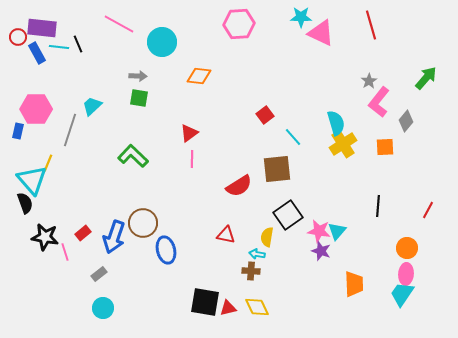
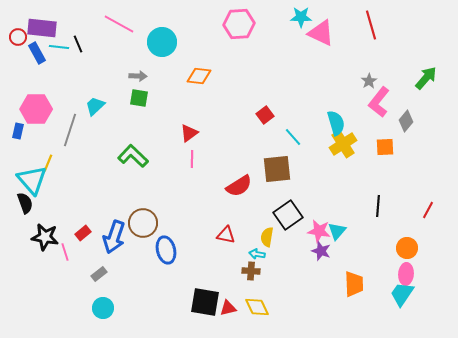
cyan trapezoid at (92, 106): moved 3 px right
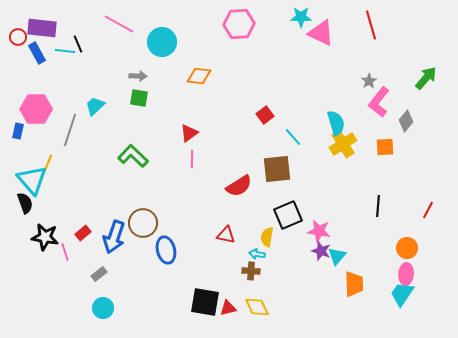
cyan line at (59, 47): moved 6 px right, 4 px down
black square at (288, 215): rotated 12 degrees clockwise
cyan triangle at (337, 231): moved 25 px down
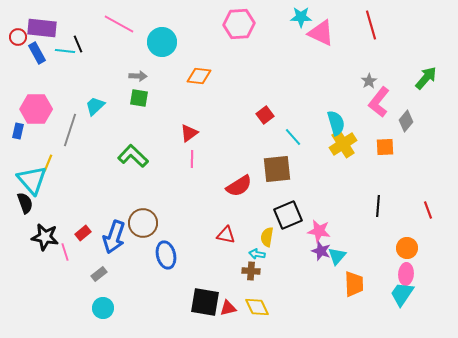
red line at (428, 210): rotated 48 degrees counterclockwise
blue ellipse at (166, 250): moved 5 px down
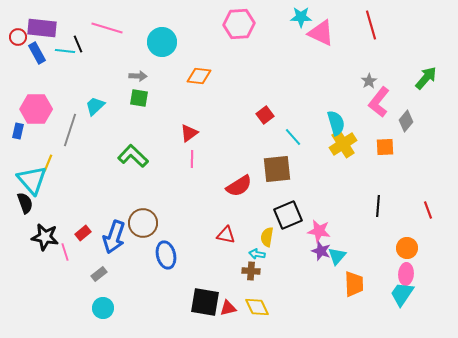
pink line at (119, 24): moved 12 px left, 4 px down; rotated 12 degrees counterclockwise
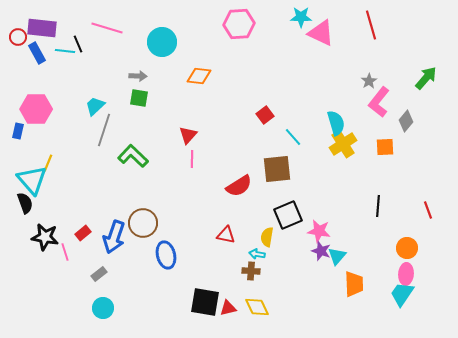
gray line at (70, 130): moved 34 px right
red triangle at (189, 133): moved 1 px left, 2 px down; rotated 12 degrees counterclockwise
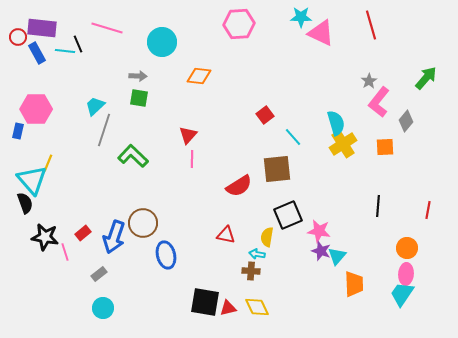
red line at (428, 210): rotated 30 degrees clockwise
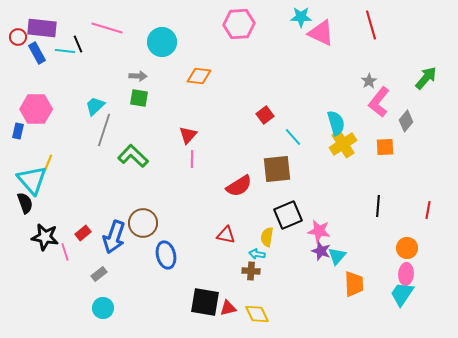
yellow diamond at (257, 307): moved 7 px down
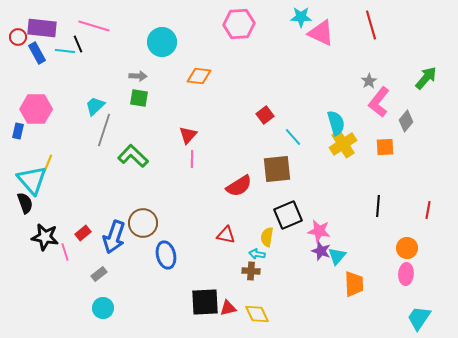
pink line at (107, 28): moved 13 px left, 2 px up
cyan trapezoid at (402, 294): moved 17 px right, 24 px down
black square at (205, 302): rotated 12 degrees counterclockwise
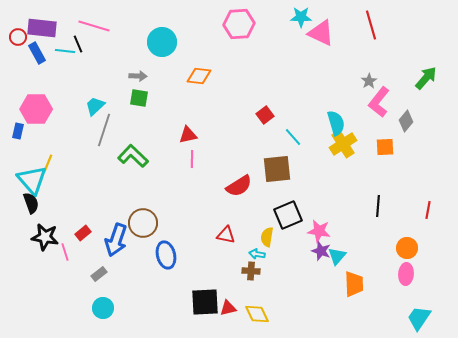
red triangle at (188, 135): rotated 36 degrees clockwise
black semicircle at (25, 203): moved 6 px right
blue arrow at (114, 237): moved 2 px right, 3 px down
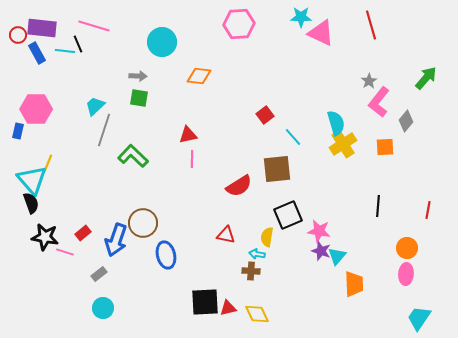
red circle at (18, 37): moved 2 px up
pink line at (65, 252): rotated 54 degrees counterclockwise
